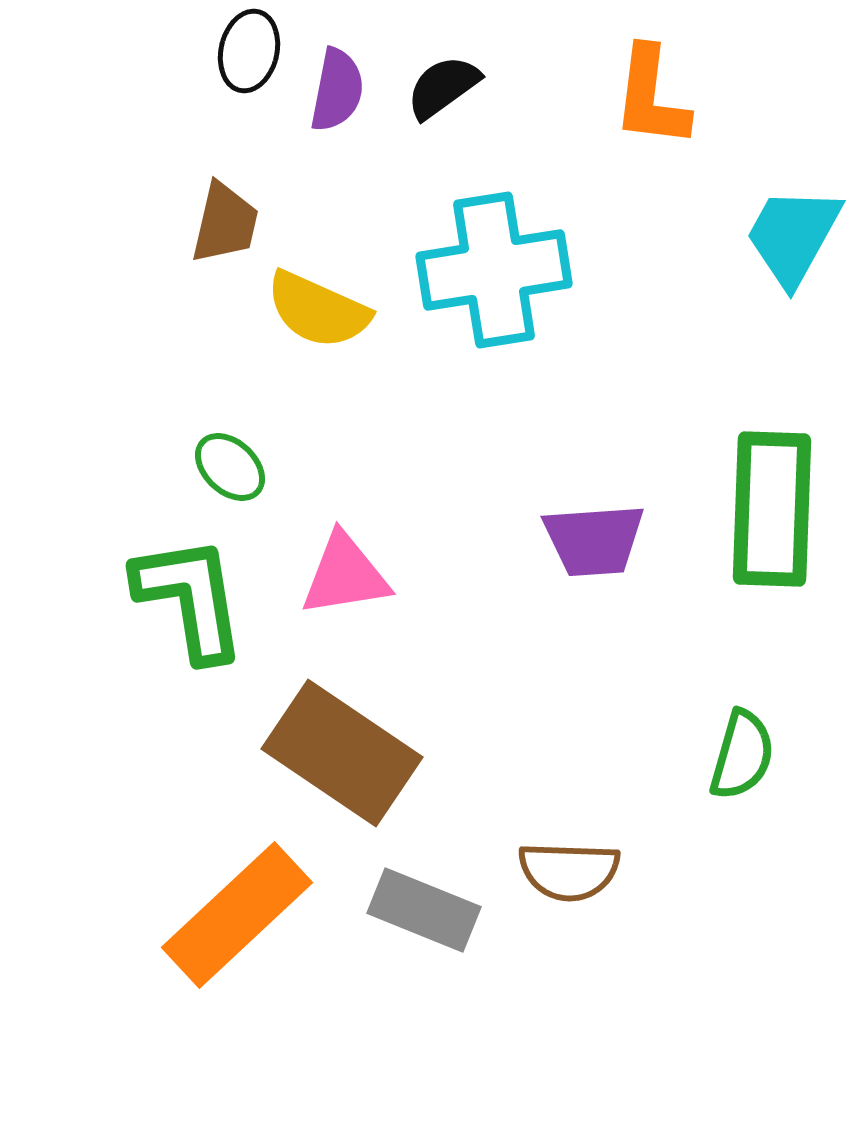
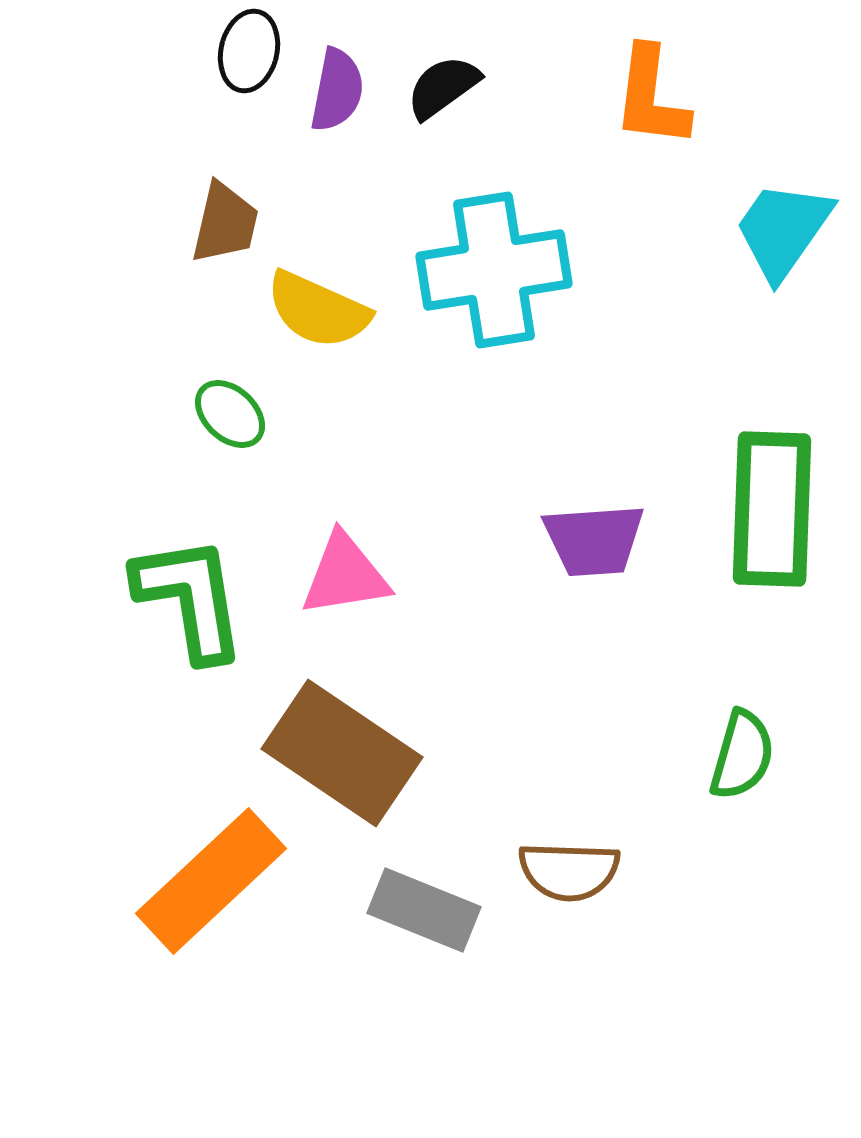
cyan trapezoid: moved 10 px left, 6 px up; rotated 6 degrees clockwise
green ellipse: moved 53 px up
orange rectangle: moved 26 px left, 34 px up
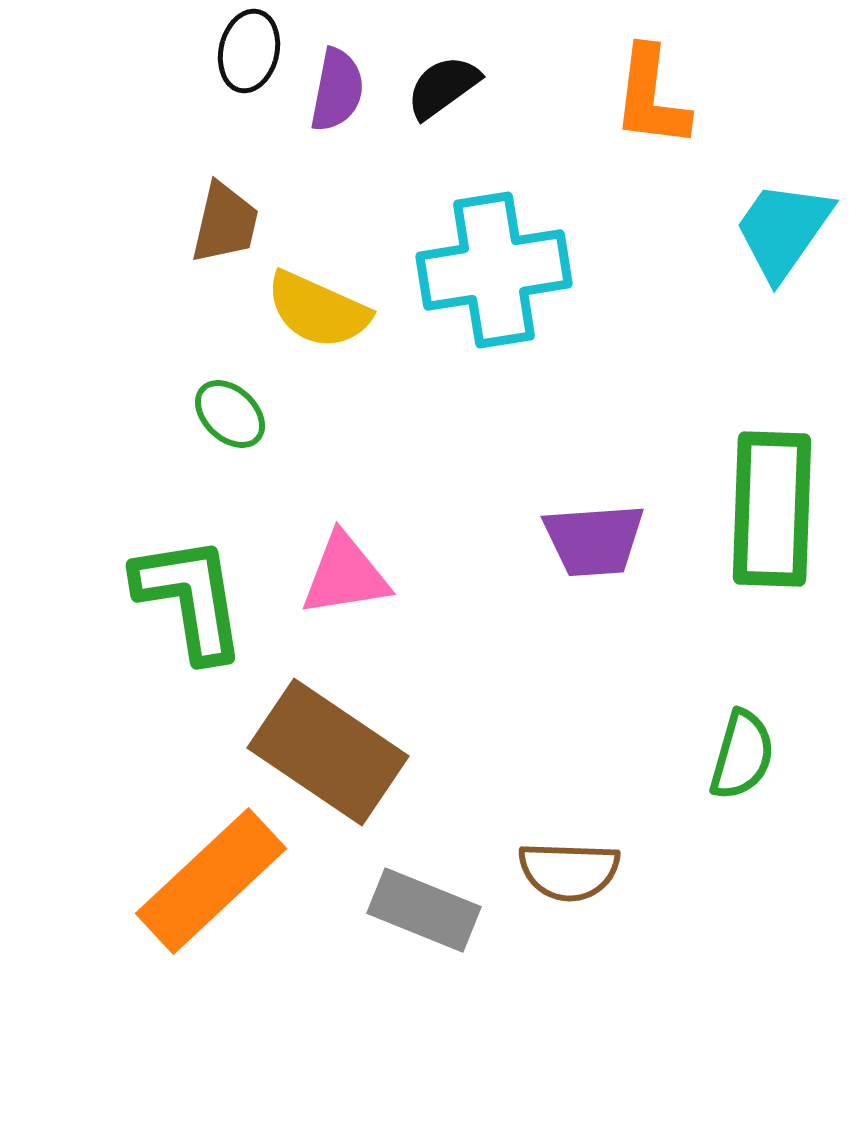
brown rectangle: moved 14 px left, 1 px up
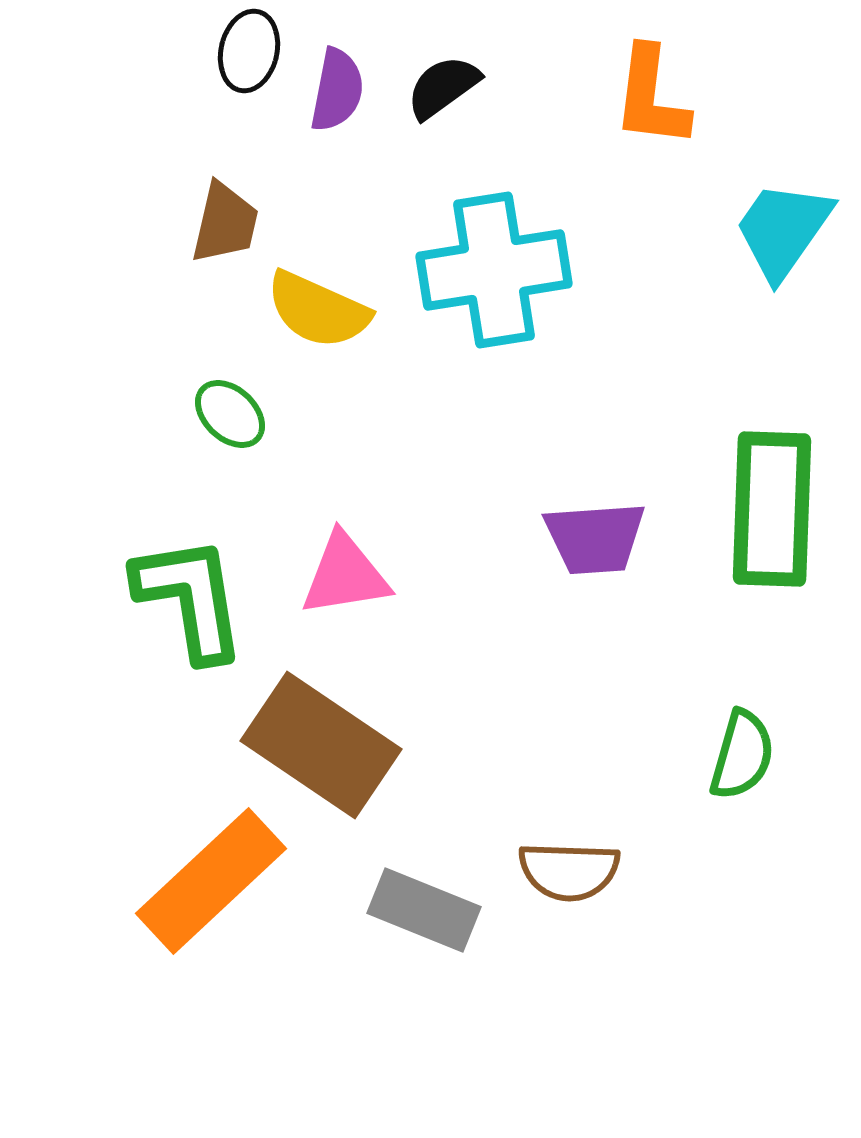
purple trapezoid: moved 1 px right, 2 px up
brown rectangle: moved 7 px left, 7 px up
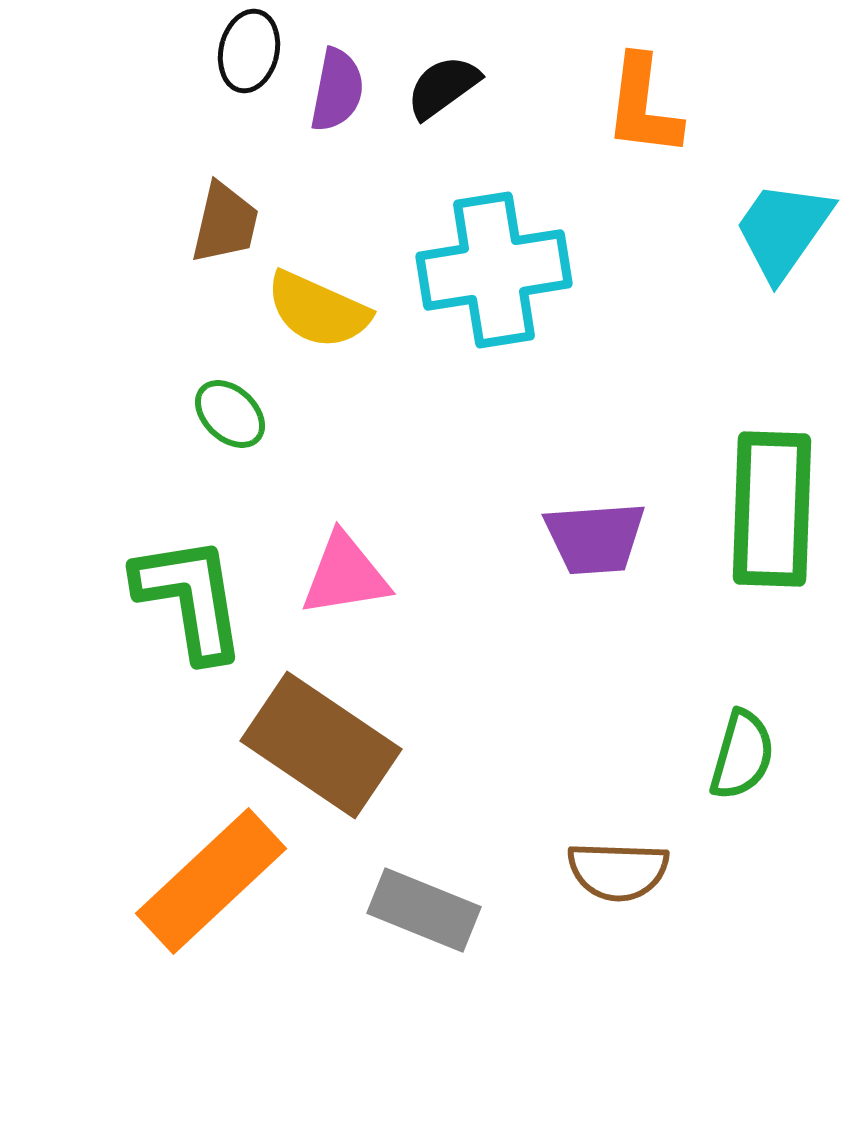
orange L-shape: moved 8 px left, 9 px down
brown semicircle: moved 49 px right
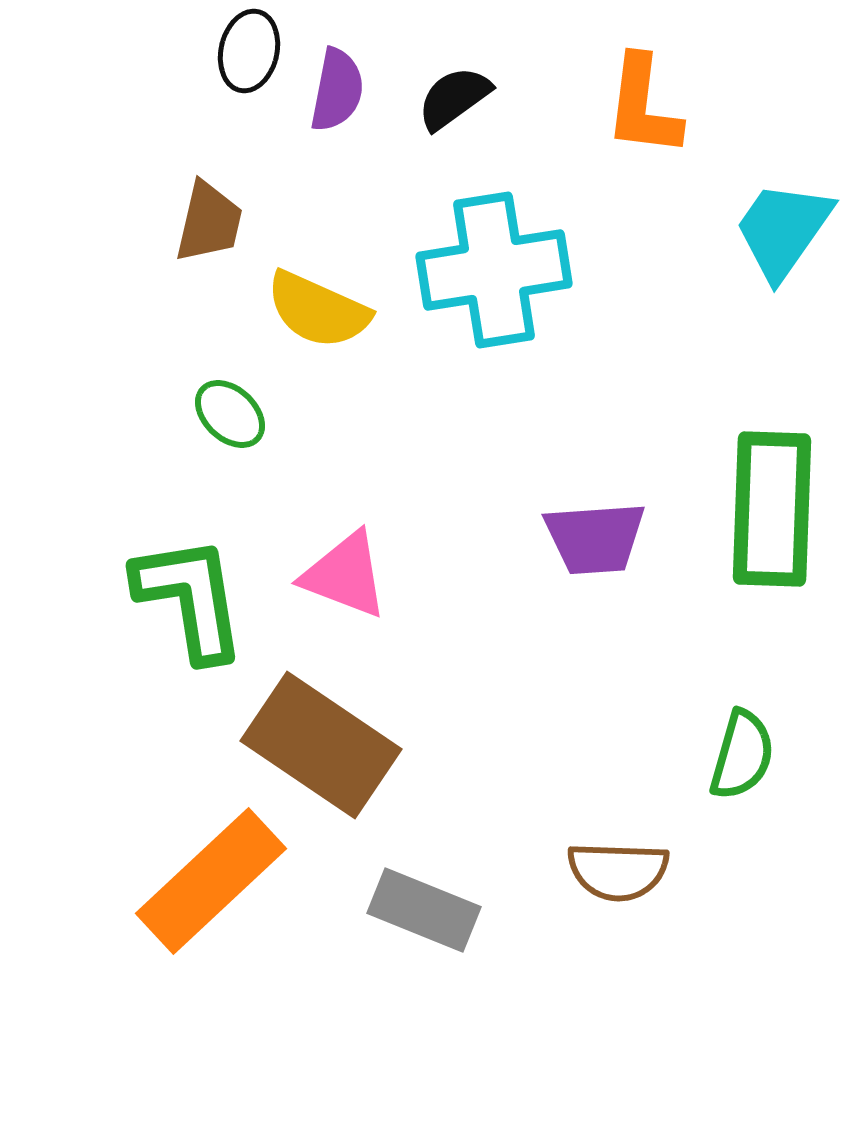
black semicircle: moved 11 px right, 11 px down
brown trapezoid: moved 16 px left, 1 px up
pink triangle: rotated 30 degrees clockwise
